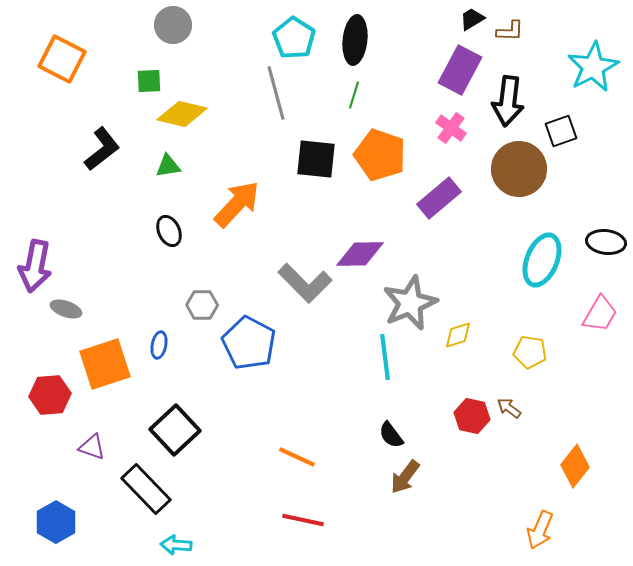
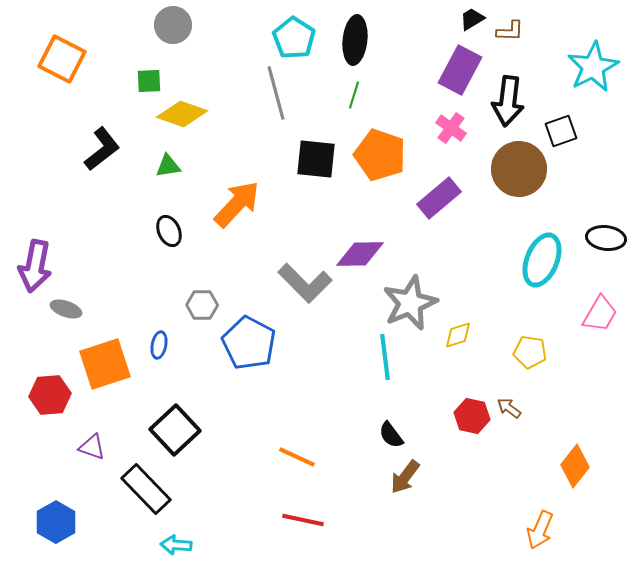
yellow diamond at (182, 114): rotated 6 degrees clockwise
black ellipse at (606, 242): moved 4 px up
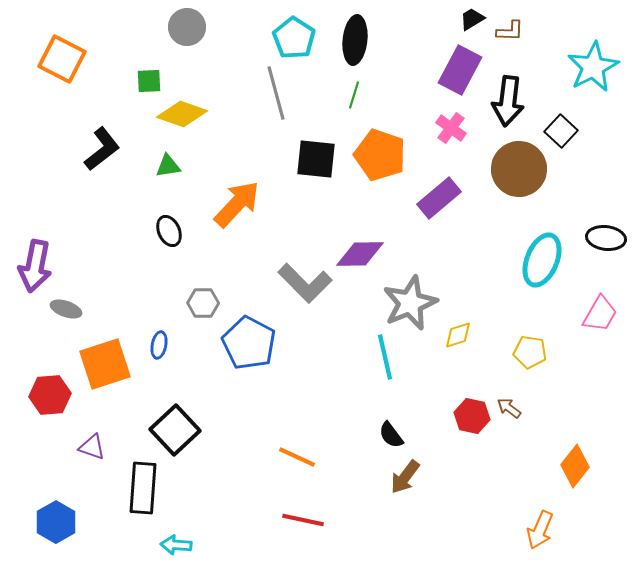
gray circle at (173, 25): moved 14 px right, 2 px down
black square at (561, 131): rotated 28 degrees counterclockwise
gray hexagon at (202, 305): moved 1 px right, 2 px up
cyan line at (385, 357): rotated 6 degrees counterclockwise
black rectangle at (146, 489): moved 3 px left, 1 px up; rotated 48 degrees clockwise
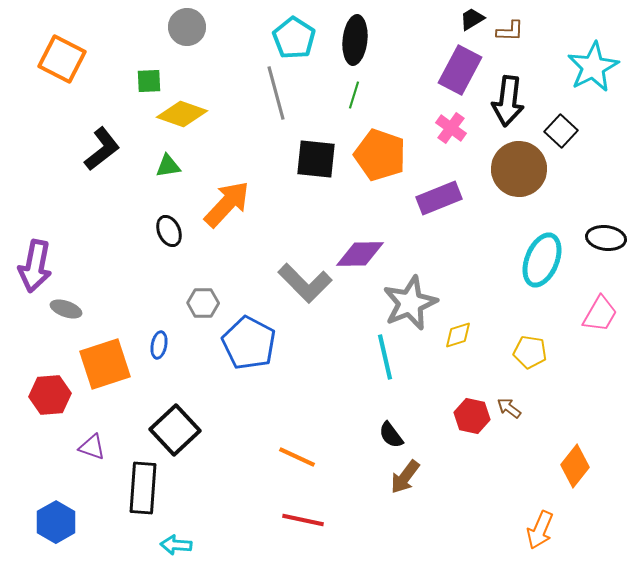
purple rectangle at (439, 198): rotated 18 degrees clockwise
orange arrow at (237, 204): moved 10 px left
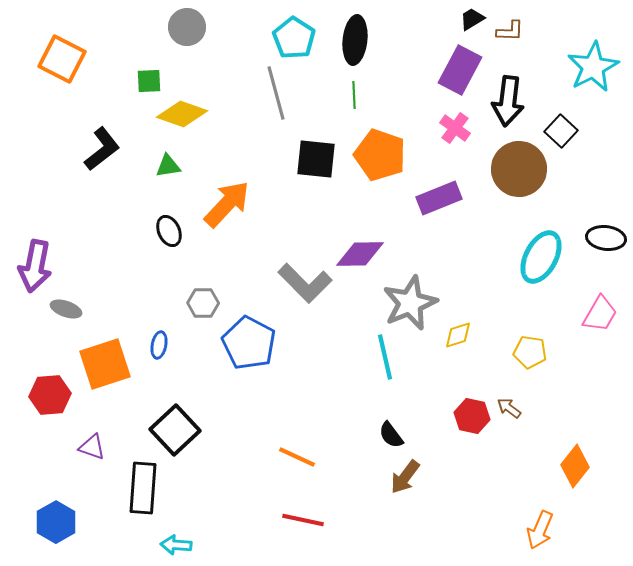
green line at (354, 95): rotated 20 degrees counterclockwise
pink cross at (451, 128): moved 4 px right
cyan ellipse at (542, 260): moved 1 px left, 3 px up; rotated 6 degrees clockwise
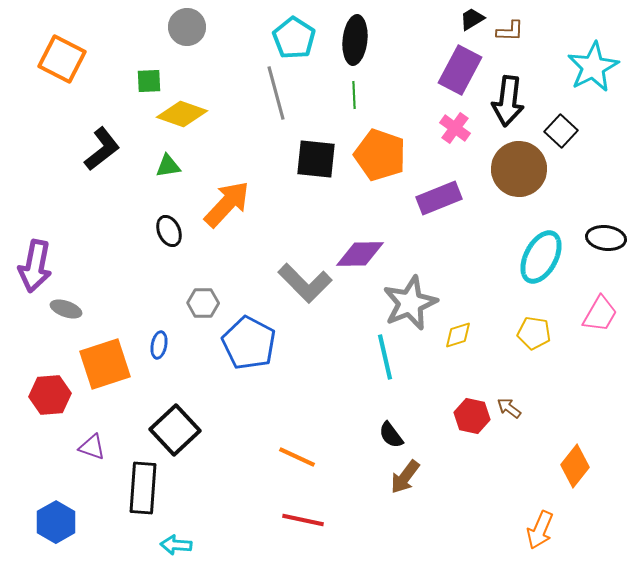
yellow pentagon at (530, 352): moved 4 px right, 19 px up
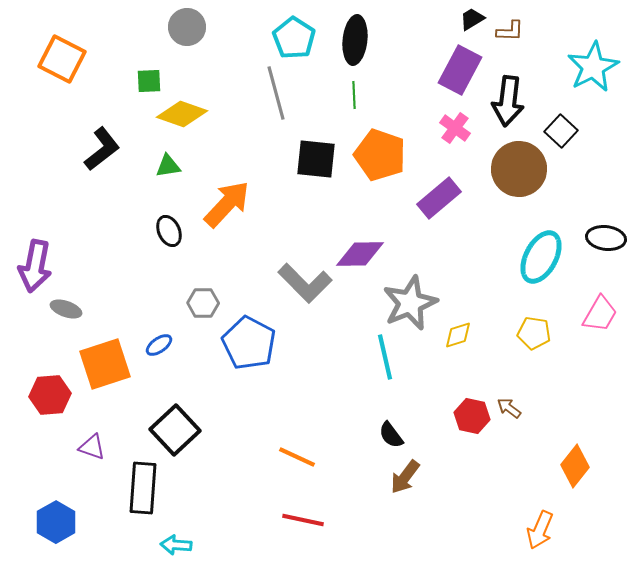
purple rectangle at (439, 198): rotated 18 degrees counterclockwise
blue ellipse at (159, 345): rotated 44 degrees clockwise
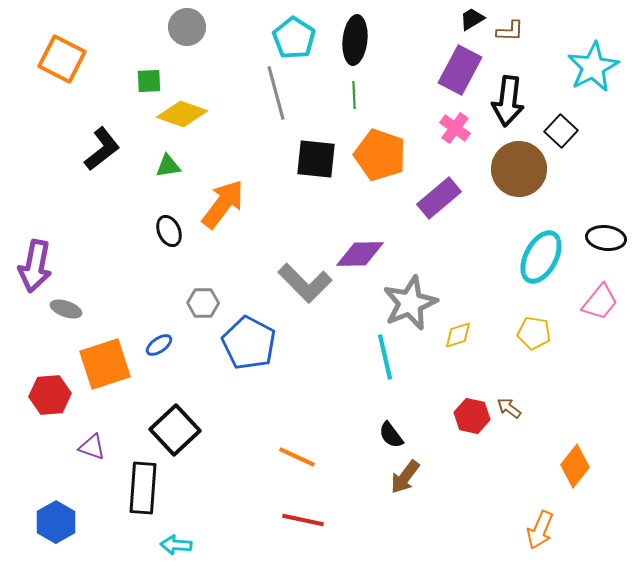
orange arrow at (227, 204): moved 4 px left; rotated 6 degrees counterclockwise
pink trapezoid at (600, 314): moved 12 px up; rotated 9 degrees clockwise
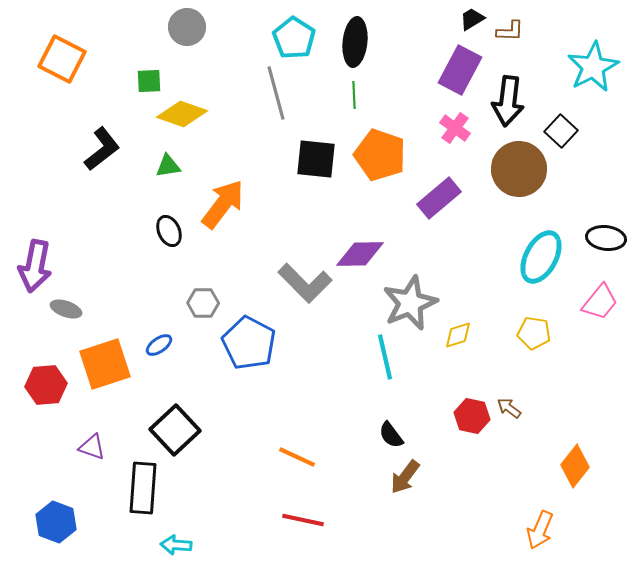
black ellipse at (355, 40): moved 2 px down
red hexagon at (50, 395): moved 4 px left, 10 px up
blue hexagon at (56, 522): rotated 9 degrees counterclockwise
